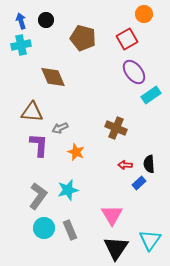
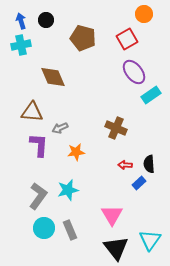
orange star: rotated 30 degrees counterclockwise
black triangle: rotated 12 degrees counterclockwise
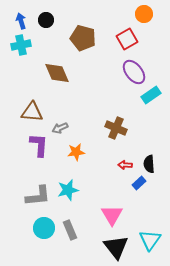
brown diamond: moved 4 px right, 4 px up
gray L-shape: rotated 48 degrees clockwise
black triangle: moved 1 px up
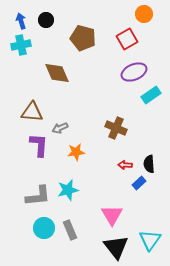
purple ellipse: rotated 75 degrees counterclockwise
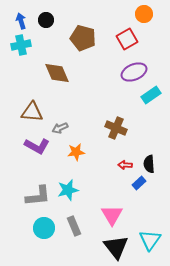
purple L-shape: moved 2 px left, 1 px down; rotated 115 degrees clockwise
gray rectangle: moved 4 px right, 4 px up
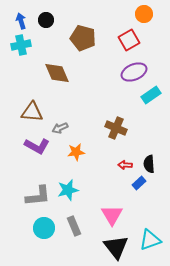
red square: moved 2 px right, 1 px down
cyan triangle: rotated 35 degrees clockwise
